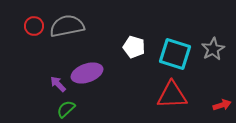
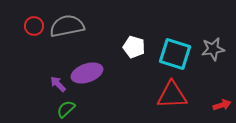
gray star: rotated 20 degrees clockwise
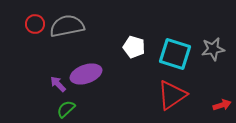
red circle: moved 1 px right, 2 px up
purple ellipse: moved 1 px left, 1 px down
red triangle: rotated 32 degrees counterclockwise
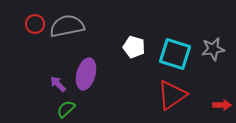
purple ellipse: rotated 56 degrees counterclockwise
red arrow: rotated 18 degrees clockwise
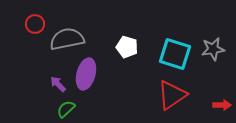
gray semicircle: moved 13 px down
white pentagon: moved 7 px left
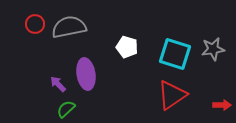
gray semicircle: moved 2 px right, 12 px up
purple ellipse: rotated 24 degrees counterclockwise
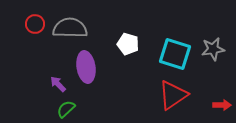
gray semicircle: moved 1 px right, 1 px down; rotated 12 degrees clockwise
white pentagon: moved 1 px right, 3 px up
purple ellipse: moved 7 px up
red triangle: moved 1 px right
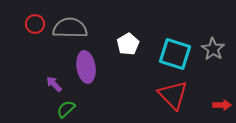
white pentagon: rotated 25 degrees clockwise
gray star: rotated 30 degrees counterclockwise
purple arrow: moved 4 px left
red triangle: rotated 40 degrees counterclockwise
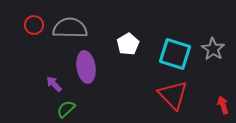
red circle: moved 1 px left, 1 px down
red arrow: moved 1 px right; rotated 108 degrees counterclockwise
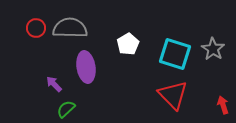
red circle: moved 2 px right, 3 px down
